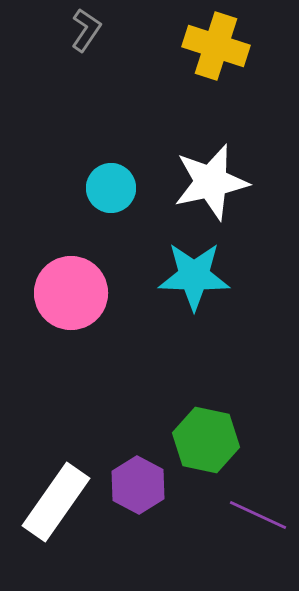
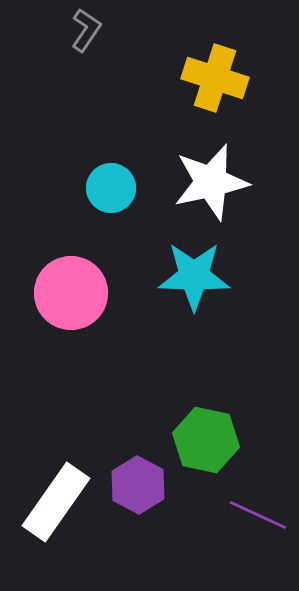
yellow cross: moved 1 px left, 32 px down
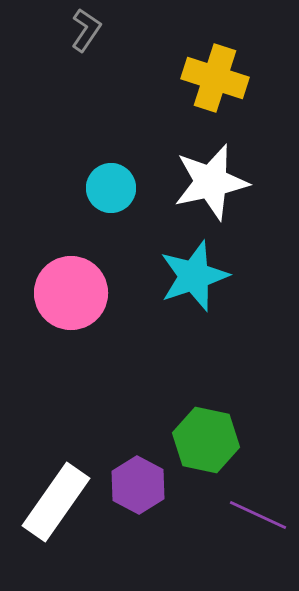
cyan star: rotated 20 degrees counterclockwise
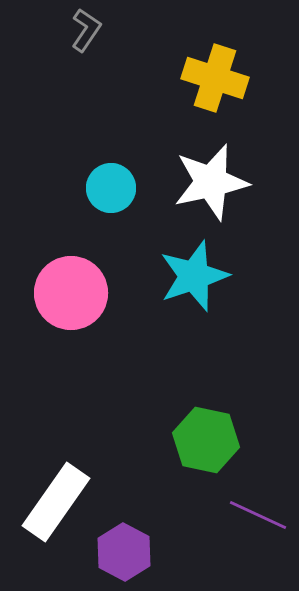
purple hexagon: moved 14 px left, 67 px down
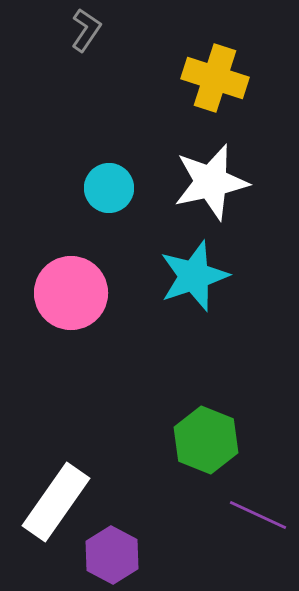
cyan circle: moved 2 px left
green hexagon: rotated 10 degrees clockwise
purple hexagon: moved 12 px left, 3 px down
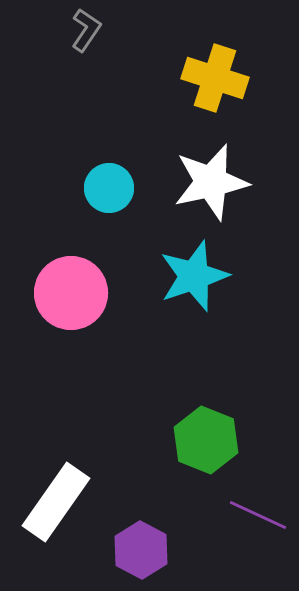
purple hexagon: moved 29 px right, 5 px up
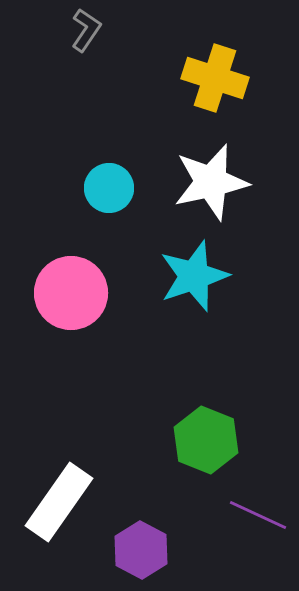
white rectangle: moved 3 px right
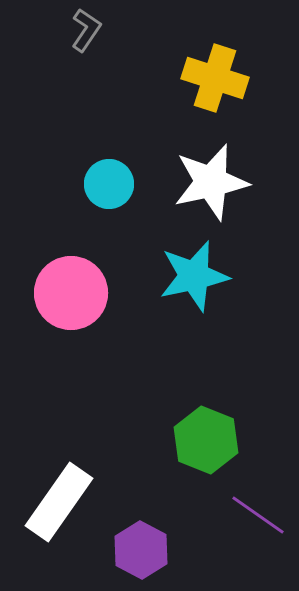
cyan circle: moved 4 px up
cyan star: rotated 6 degrees clockwise
purple line: rotated 10 degrees clockwise
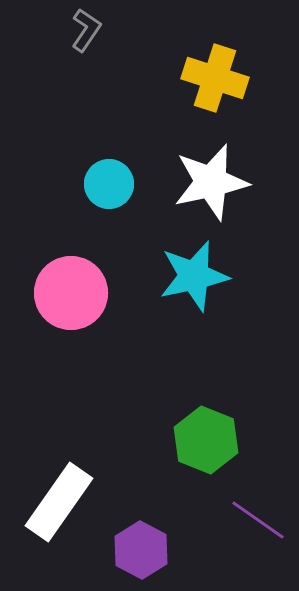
purple line: moved 5 px down
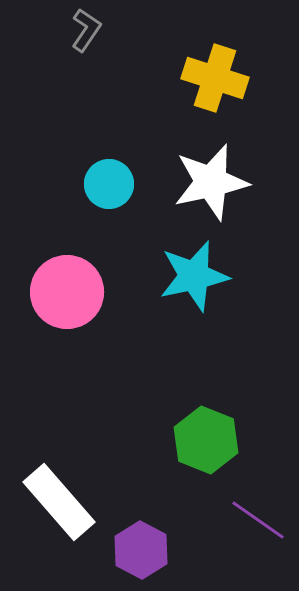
pink circle: moved 4 px left, 1 px up
white rectangle: rotated 76 degrees counterclockwise
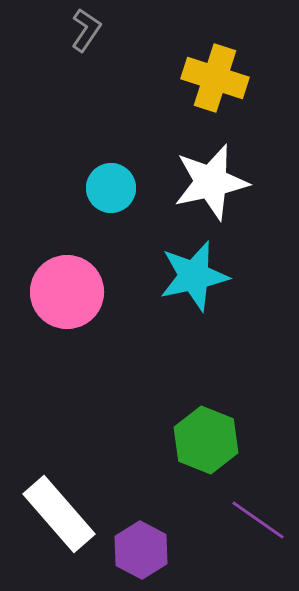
cyan circle: moved 2 px right, 4 px down
white rectangle: moved 12 px down
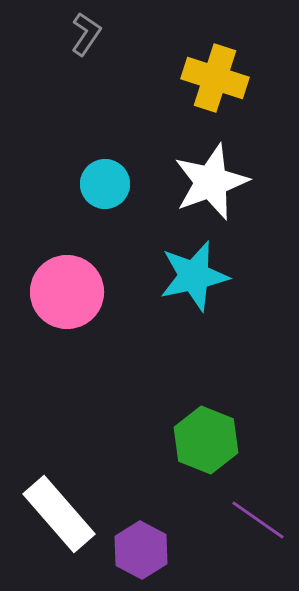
gray L-shape: moved 4 px down
white star: rotated 8 degrees counterclockwise
cyan circle: moved 6 px left, 4 px up
